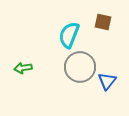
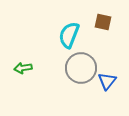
gray circle: moved 1 px right, 1 px down
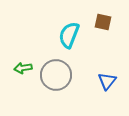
gray circle: moved 25 px left, 7 px down
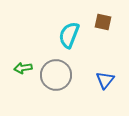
blue triangle: moved 2 px left, 1 px up
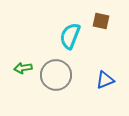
brown square: moved 2 px left, 1 px up
cyan semicircle: moved 1 px right, 1 px down
blue triangle: rotated 30 degrees clockwise
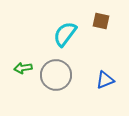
cyan semicircle: moved 5 px left, 2 px up; rotated 16 degrees clockwise
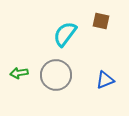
green arrow: moved 4 px left, 5 px down
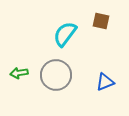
blue triangle: moved 2 px down
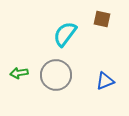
brown square: moved 1 px right, 2 px up
blue triangle: moved 1 px up
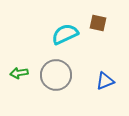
brown square: moved 4 px left, 4 px down
cyan semicircle: rotated 28 degrees clockwise
